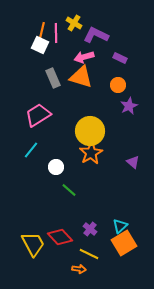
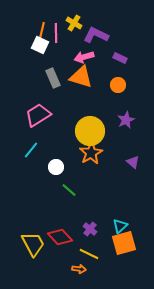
purple star: moved 3 px left, 14 px down
orange square: rotated 15 degrees clockwise
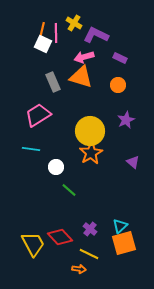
white square: moved 3 px right, 1 px up
gray rectangle: moved 4 px down
cyan line: moved 1 px up; rotated 60 degrees clockwise
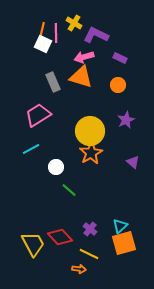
cyan line: rotated 36 degrees counterclockwise
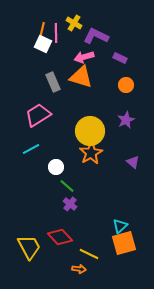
purple L-shape: moved 1 px down
orange circle: moved 8 px right
green line: moved 2 px left, 4 px up
purple cross: moved 20 px left, 25 px up
yellow trapezoid: moved 4 px left, 3 px down
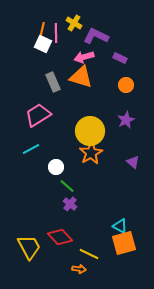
cyan triangle: rotated 49 degrees counterclockwise
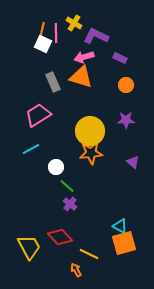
purple star: rotated 24 degrees clockwise
orange star: rotated 25 degrees clockwise
orange arrow: moved 3 px left, 1 px down; rotated 128 degrees counterclockwise
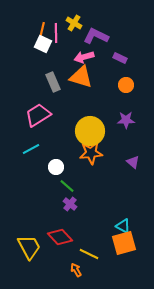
cyan triangle: moved 3 px right
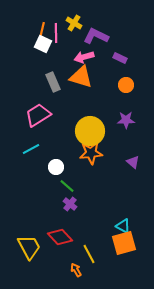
yellow line: rotated 36 degrees clockwise
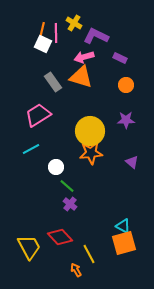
gray rectangle: rotated 12 degrees counterclockwise
purple triangle: moved 1 px left
